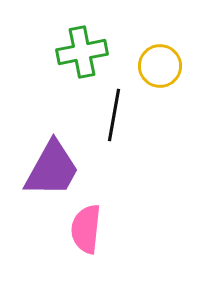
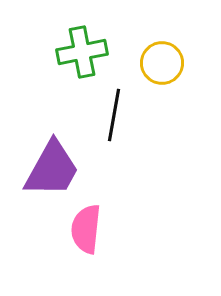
yellow circle: moved 2 px right, 3 px up
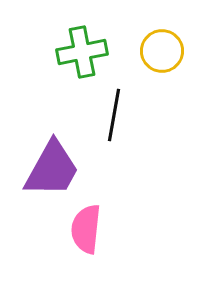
yellow circle: moved 12 px up
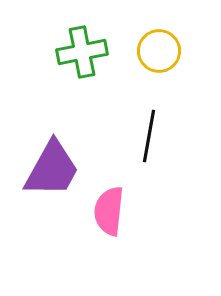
yellow circle: moved 3 px left
black line: moved 35 px right, 21 px down
pink semicircle: moved 23 px right, 18 px up
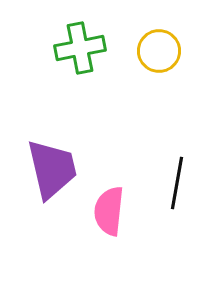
green cross: moved 2 px left, 4 px up
black line: moved 28 px right, 47 px down
purple trapezoid: rotated 42 degrees counterclockwise
